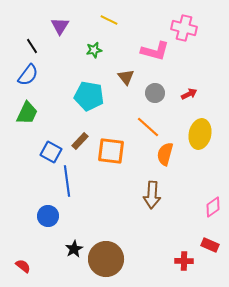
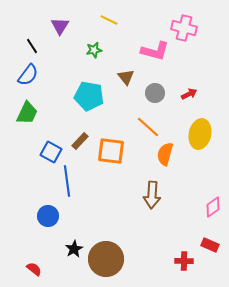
red semicircle: moved 11 px right, 3 px down
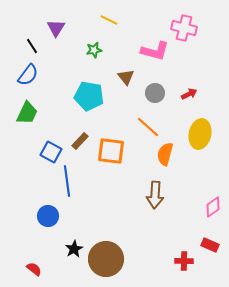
purple triangle: moved 4 px left, 2 px down
brown arrow: moved 3 px right
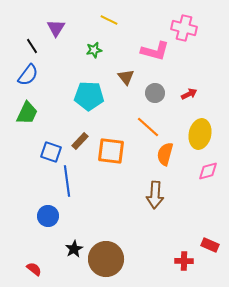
cyan pentagon: rotated 8 degrees counterclockwise
blue square: rotated 10 degrees counterclockwise
pink diamond: moved 5 px left, 36 px up; rotated 20 degrees clockwise
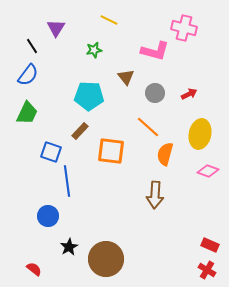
brown rectangle: moved 10 px up
pink diamond: rotated 35 degrees clockwise
black star: moved 5 px left, 2 px up
red cross: moved 23 px right, 9 px down; rotated 30 degrees clockwise
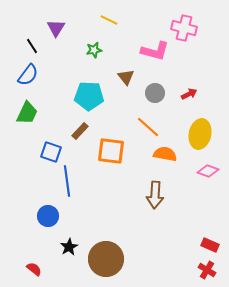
orange semicircle: rotated 85 degrees clockwise
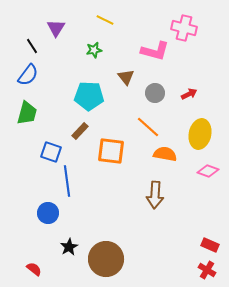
yellow line: moved 4 px left
green trapezoid: rotated 10 degrees counterclockwise
blue circle: moved 3 px up
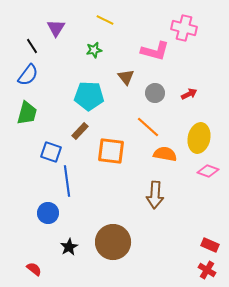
yellow ellipse: moved 1 px left, 4 px down
brown circle: moved 7 px right, 17 px up
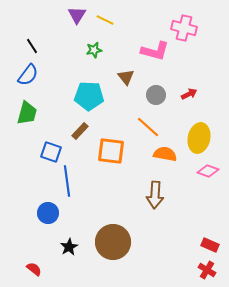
purple triangle: moved 21 px right, 13 px up
gray circle: moved 1 px right, 2 px down
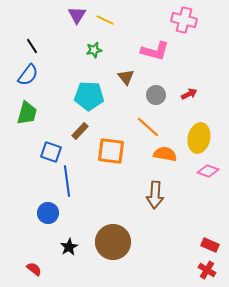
pink cross: moved 8 px up
